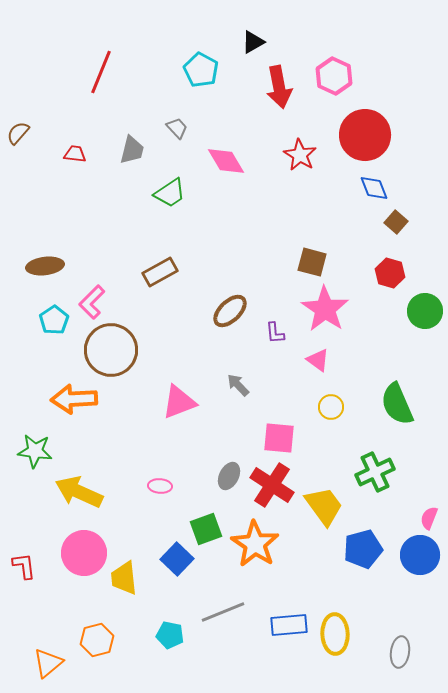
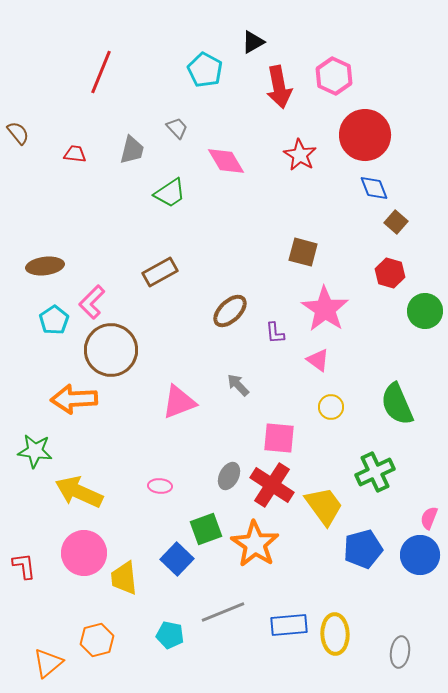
cyan pentagon at (201, 70): moved 4 px right
brown semicircle at (18, 133): rotated 100 degrees clockwise
brown square at (312, 262): moved 9 px left, 10 px up
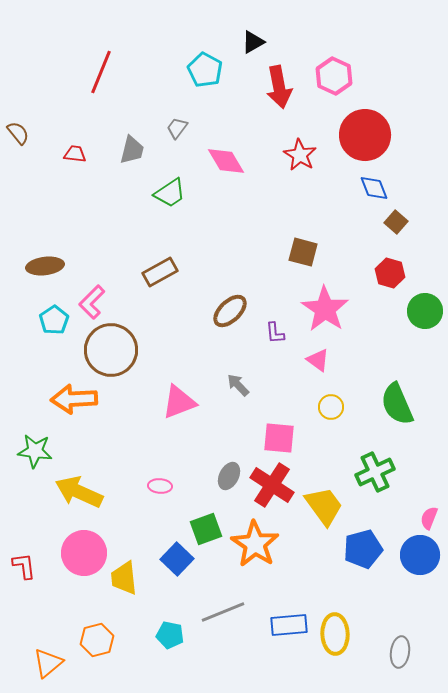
gray trapezoid at (177, 128): rotated 100 degrees counterclockwise
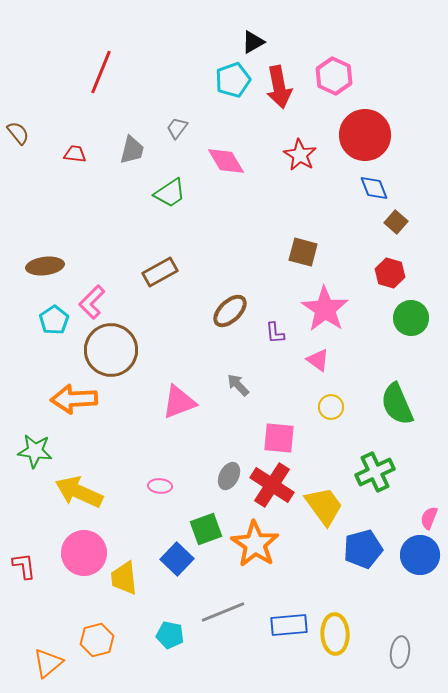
cyan pentagon at (205, 70): moved 28 px right, 10 px down; rotated 24 degrees clockwise
green circle at (425, 311): moved 14 px left, 7 px down
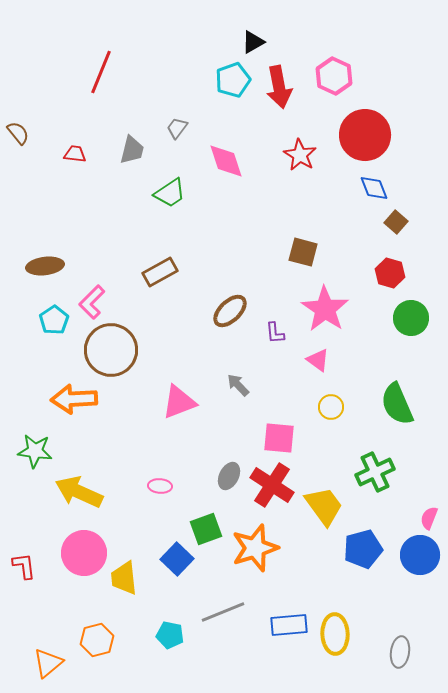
pink diamond at (226, 161): rotated 12 degrees clockwise
orange star at (255, 544): moved 4 px down; rotated 21 degrees clockwise
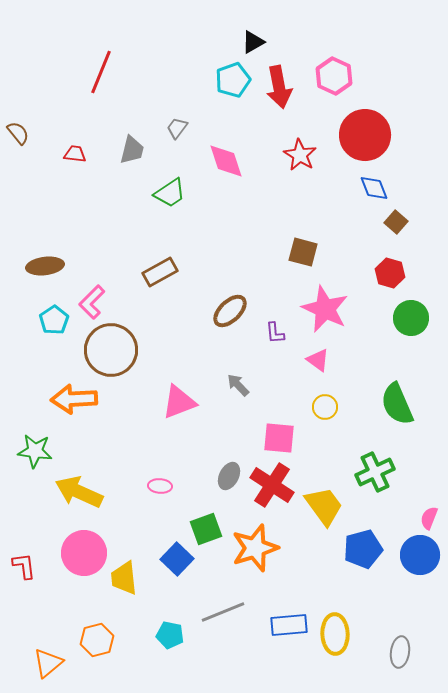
pink star at (325, 309): rotated 9 degrees counterclockwise
yellow circle at (331, 407): moved 6 px left
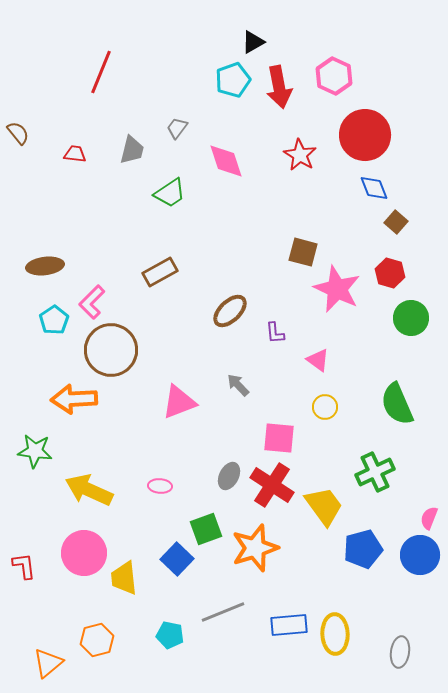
pink star at (325, 309): moved 12 px right, 20 px up
yellow arrow at (79, 492): moved 10 px right, 2 px up
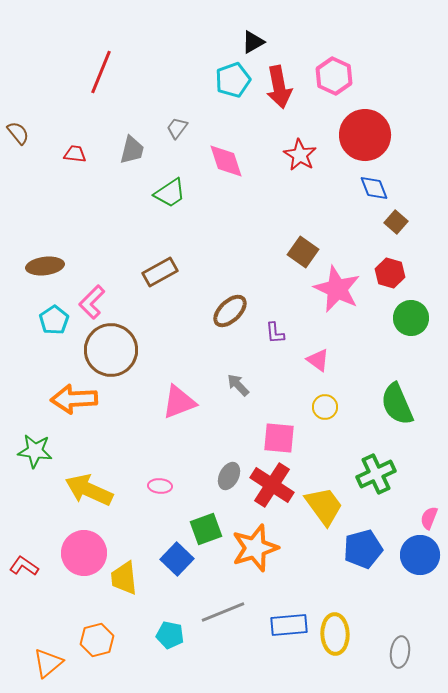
brown square at (303, 252): rotated 20 degrees clockwise
green cross at (375, 472): moved 1 px right, 2 px down
red L-shape at (24, 566): rotated 48 degrees counterclockwise
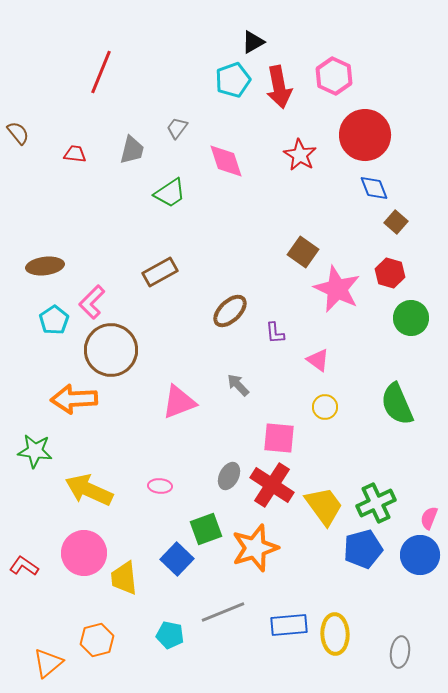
green cross at (376, 474): moved 29 px down
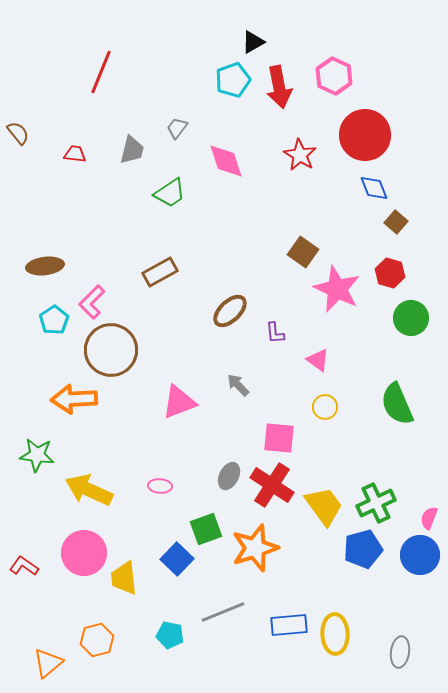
green star at (35, 451): moved 2 px right, 4 px down
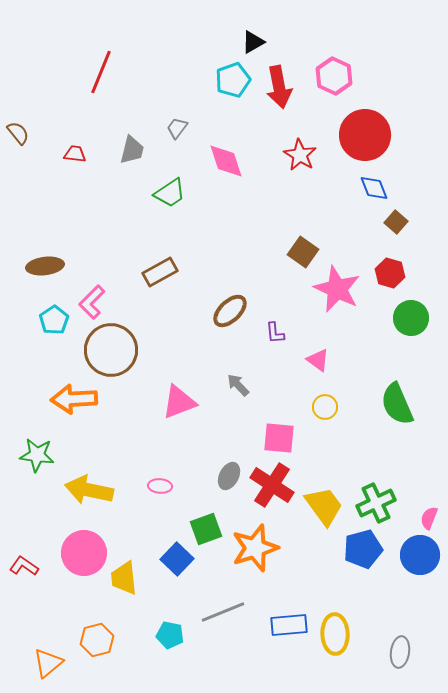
yellow arrow at (89, 490): rotated 12 degrees counterclockwise
